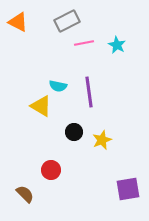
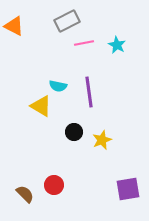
orange triangle: moved 4 px left, 4 px down
red circle: moved 3 px right, 15 px down
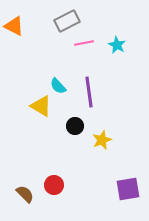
cyan semicircle: rotated 36 degrees clockwise
black circle: moved 1 px right, 6 px up
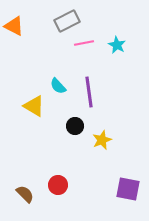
yellow triangle: moved 7 px left
red circle: moved 4 px right
purple square: rotated 20 degrees clockwise
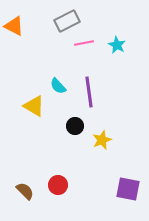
brown semicircle: moved 3 px up
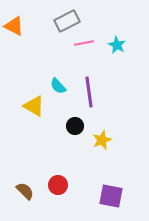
purple square: moved 17 px left, 7 px down
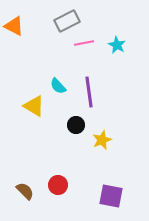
black circle: moved 1 px right, 1 px up
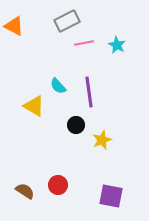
brown semicircle: rotated 12 degrees counterclockwise
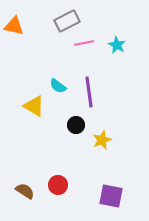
orange triangle: rotated 15 degrees counterclockwise
cyan semicircle: rotated 12 degrees counterclockwise
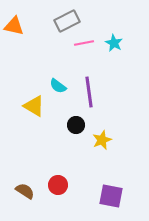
cyan star: moved 3 px left, 2 px up
